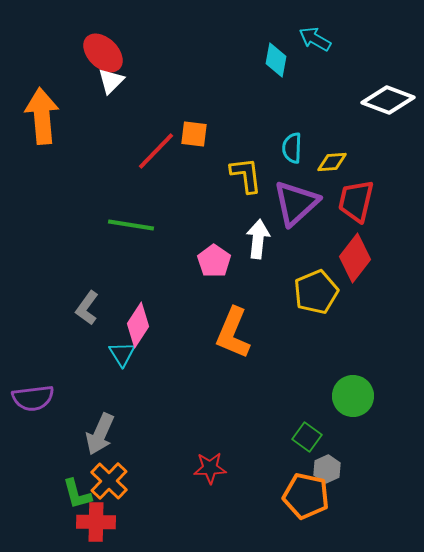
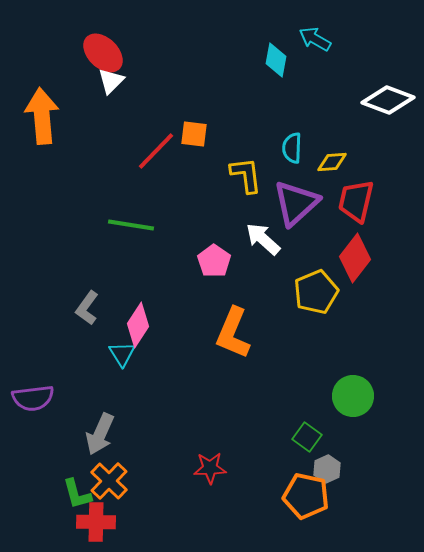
white arrow: moved 5 px right; rotated 54 degrees counterclockwise
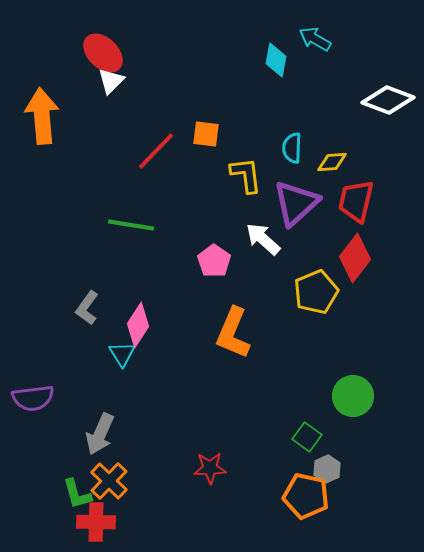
orange square: moved 12 px right
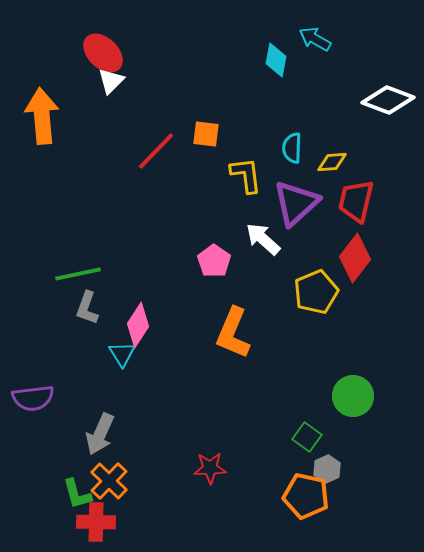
green line: moved 53 px left, 49 px down; rotated 21 degrees counterclockwise
gray L-shape: rotated 16 degrees counterclockwise
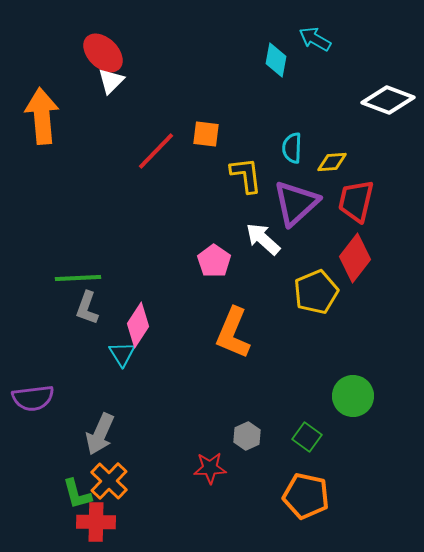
green line: moved 4 px down; rotated 9 degrees clockwise
gray hexagon: moved 80 px left, 33 px up
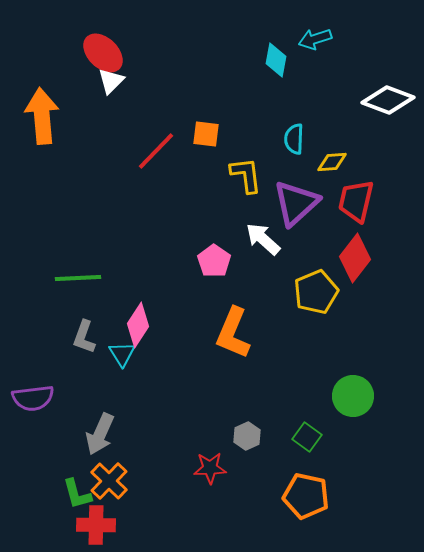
cyan arrow: rotated 48 degrees counterclockwise
cyan semicircle: moved 2 px right, 9 px up
gray L-shape: moved 3 px left, 29 px down
red cross: moved 3 px down
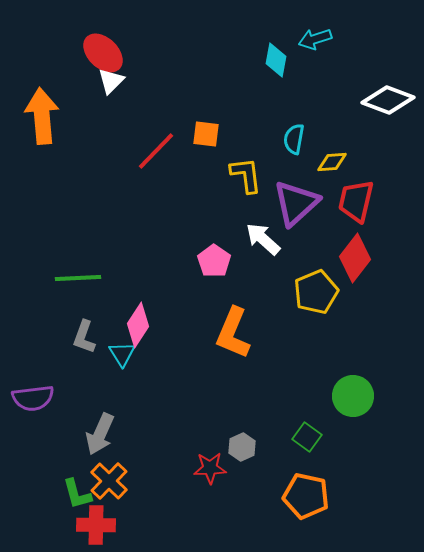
cyan semicircle: rotated 8 degrees clockwise
gray hexagon: moved 5 px left, 11 px down
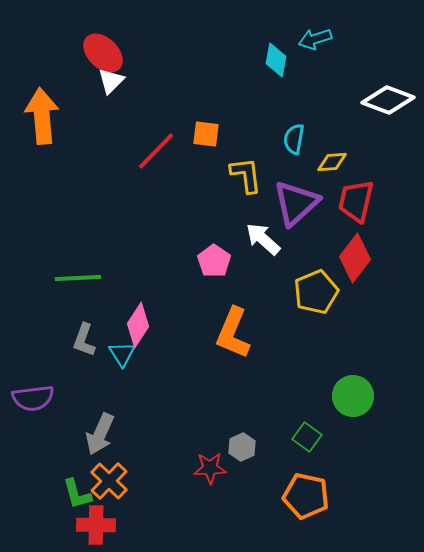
gray L-shape: moved 3 px down
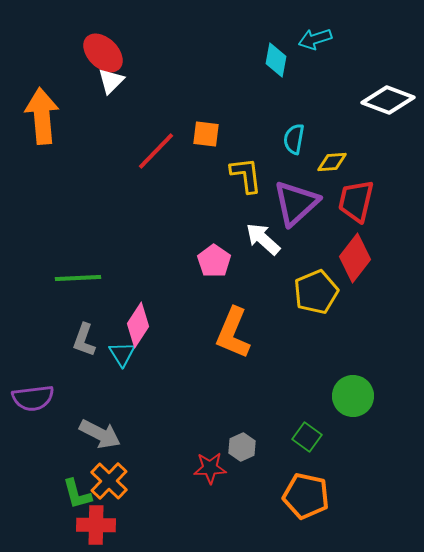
gray arrow: rotated 87 degrees counterclockwise
